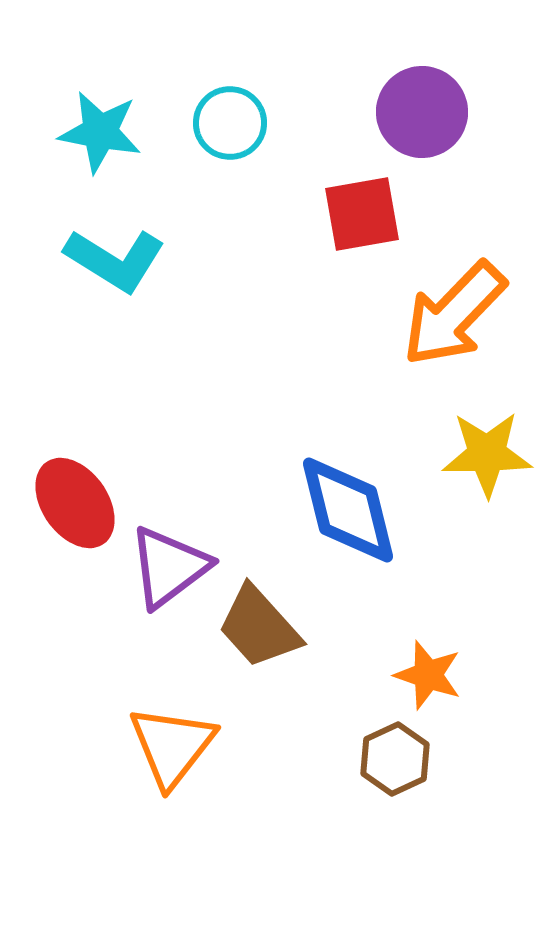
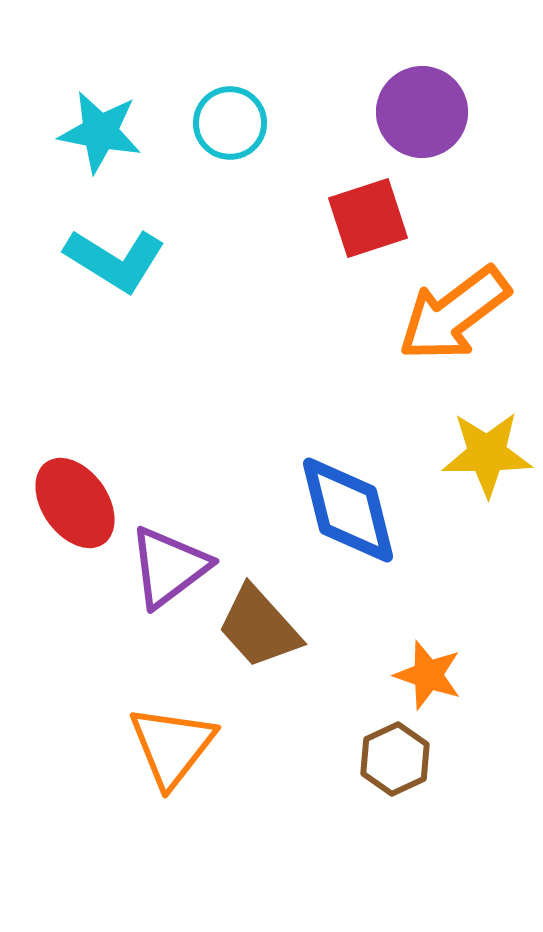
red square: moved 6 px right, 4 px down; rotated 8 degrees counterclockwise
orange arrow: rotated 9 degrees clockwise
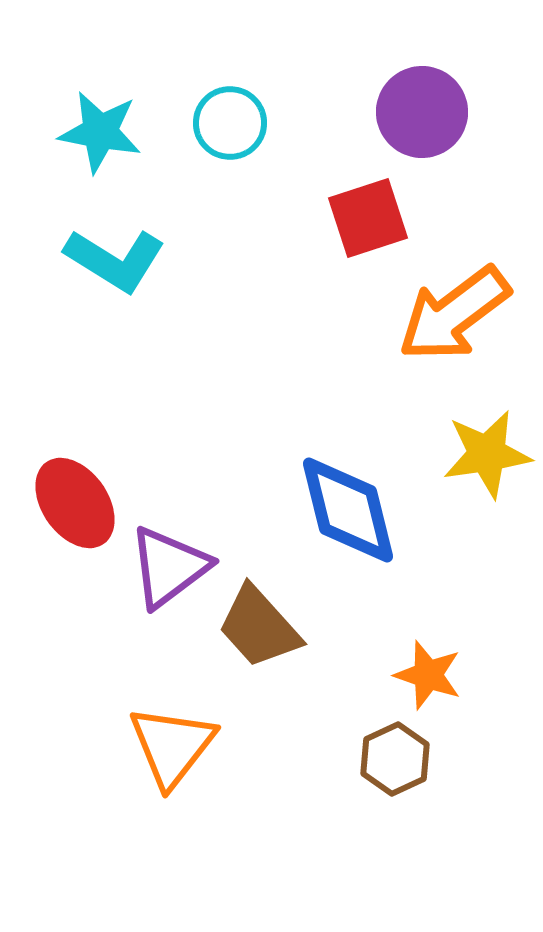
yellow star: rotated 8 degrees counterclockwise
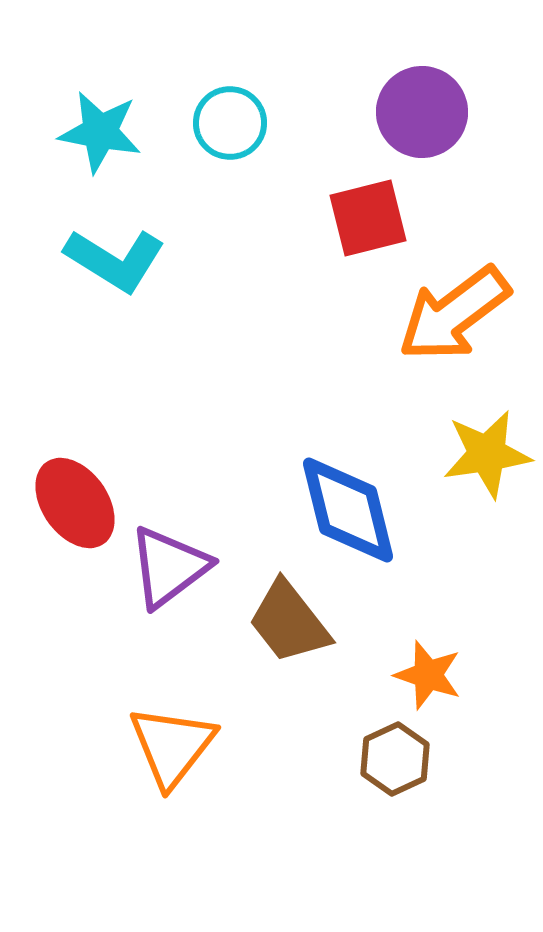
red square: rotated 4 degrees clockwise
brown trapezoid: moved 30 px right, 5 px up; rotated 4 degrees clockwise
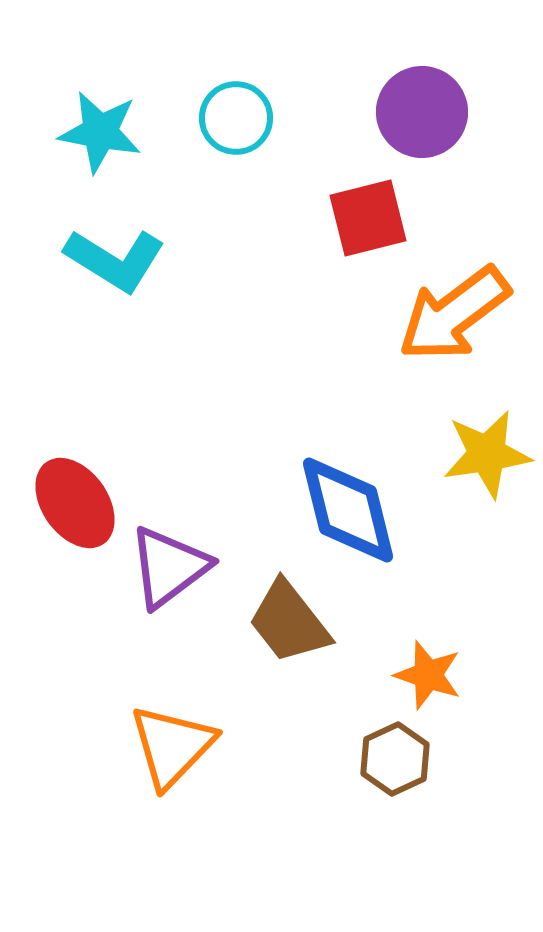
cyan circle: moved 6 px right, 5 px up
orange triangle: rotated 6 degrees clockwise
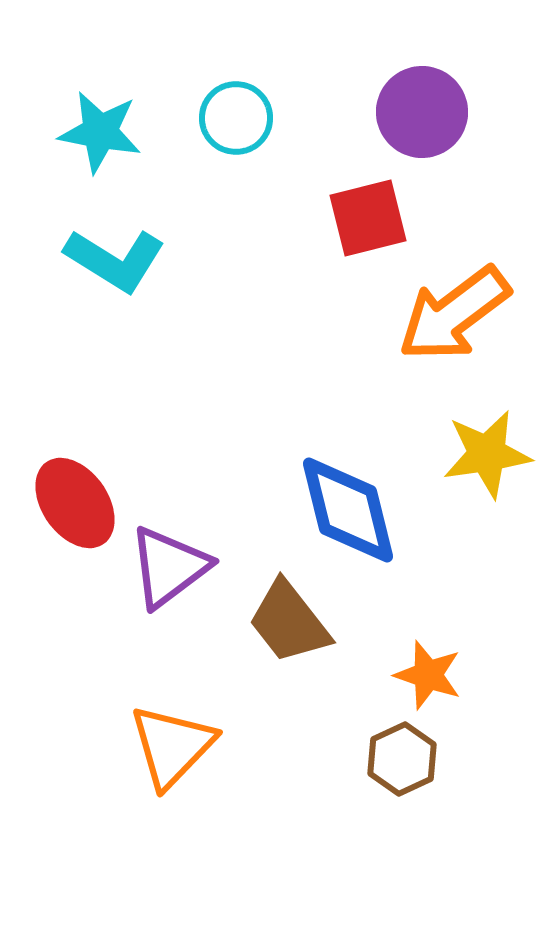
brown hexagon: moved 7 px right
